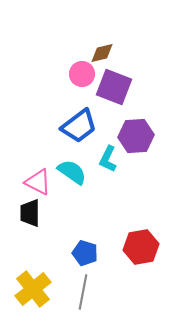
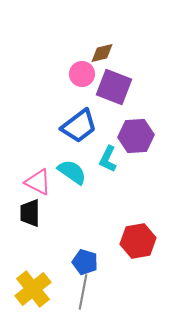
red hexagon: moved 3 px left, 6 px up
blue pentagon: moved 9 px down
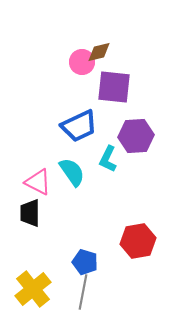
brown diamond: moved 3 px left, 1 px up
pink circle: moved 12 px up
purple square: rotated 15 degrees counterclockwise
blue trapezoid: rotated 12 degrees clockwise
cyan semicircle: rotated 20 degrees clockwise
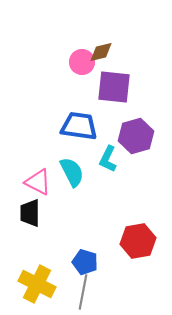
brown diamond: moved 2 px right
blue trapezoid: rotated 147 degrees counterclockwise
purple hexagon: rotated 12 degrees counterclockwise
cyan semicircle: rotated 8 degrees clockwise
yellow cross: moved 4 px right, 5 px up; rotated 24 degrees counterclockwise
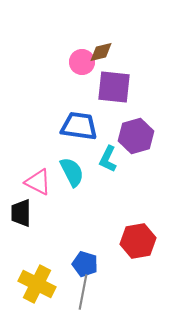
black trapezoid: moved 9 px left
blue pentagon: moved 2 px down
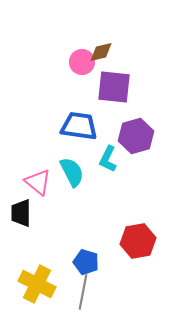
pink triangle: rotated 12 degrees clockwise
blue pentagon: moved 1 px right, 2 px up
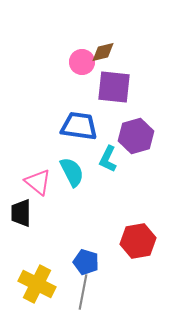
brown diamond: moved 2 px right
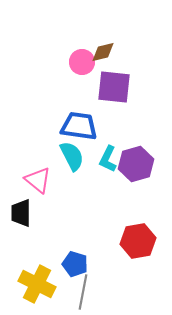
purple hexagon: moved 28 px down
cyan semicircle: moved 16 px up
pink triangle: moved 2 px up
blue pentagon: moved 11 px left, 2 px down
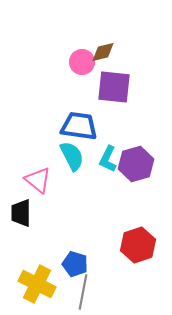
red hexagon: moved 4 px down; rotated 8 degrees counterclockwise
